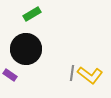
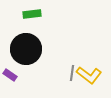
green rectangle: rotated 24 degrees clockwise
yellow L-shape: moved 1 px left
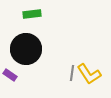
yellow L-shape: moved 1 px up; rotated 20 degrees clockwise
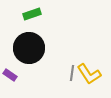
green rectangle: rotated 12 degrees counterclockwise
black circle: moved 3 px right, 1 px up
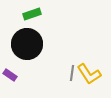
black circle: moved 2 px left, 4 px up
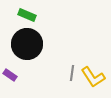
green rectangle: moved 5 px left, 1 px down; rotated 42 degrees clockwise
yellow L-shape: moved 4 px right, 3 px down
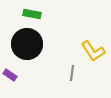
green rectangle: moved 5 px right, 1 px up; rotated 12 degrees counterclockwise
yellow L-shape: moved 26 px up
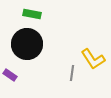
yellow L-shape: moved 8 px down
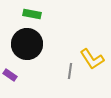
yellow L-shape: moved 1 px left
gray line: moved 2 px left, 2 px up
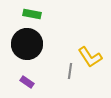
yellow L-shape: moved 2 px left, 2 px up
purple rectangle: moved 17 px right, 7 px down
